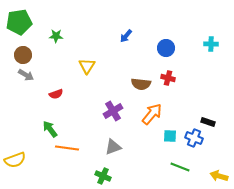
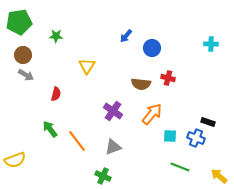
blue circle: moved 14 px left
red semicircle: rotated 56 degrees counterclockwise
purple cross: rotated 24 degrees counterclockwise
blue cross: moved 2 px right
orange line: moved 10 px right, 7 px up; rotated 45 degrees clockwise
yellow arrow: rotated 24 degrees clockwise
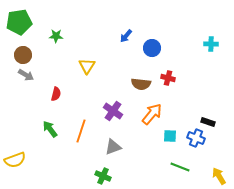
orange line: moved 4 px right, 10 px up; rotated 55 degrees clockwise
yellow arrow: rotated 18 degrees clockwise
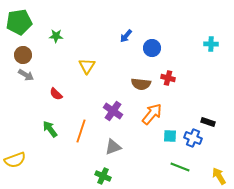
red semicircle: rotated 120 degrees clockwise
blue cross: moved 3 px left
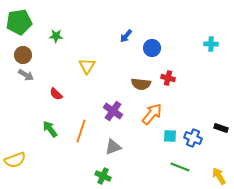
black rectangle: moved 13 px right, 6 px down
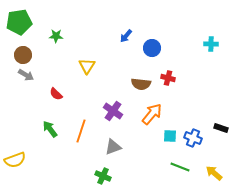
yellow arrow: moved 5 px left, 3 px up; rotated 18 degrees counterclockwise
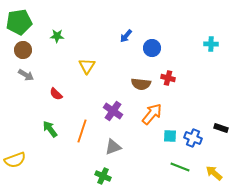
green star: moved 1 px right
brown circle: moved 5 px up
orange line: moved 1 px right
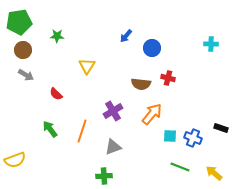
purple cross: rotated 24 degrees clockwise
green cross: moved 1 px right; rotated 28 degrees counterclockwise
